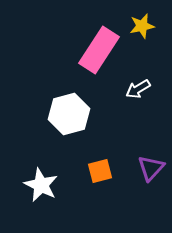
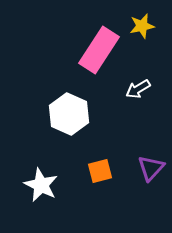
white hexagon: rotated 21 degrees counterclockwise
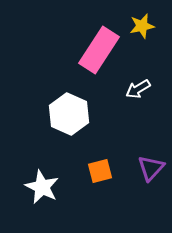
white star: moved 1 px right, 2 px down
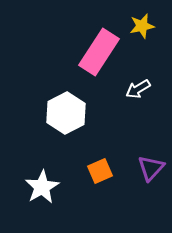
pink rectangle: moved 2 px down
white hexagon: moved 3 px left, 1 px up; rotated 9 degrees clockwise
orange square: rotated 10 degrees counterclockwise
white star: rotated 16 degrees clockwise
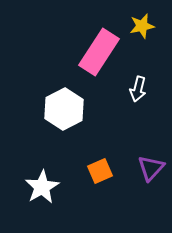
white arrow: rotated 45 degrees counterclockwise
white hexagon: moved 2 px left, 4 px up
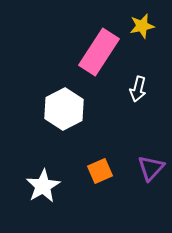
white star: moved 1 px right, 1 px up
